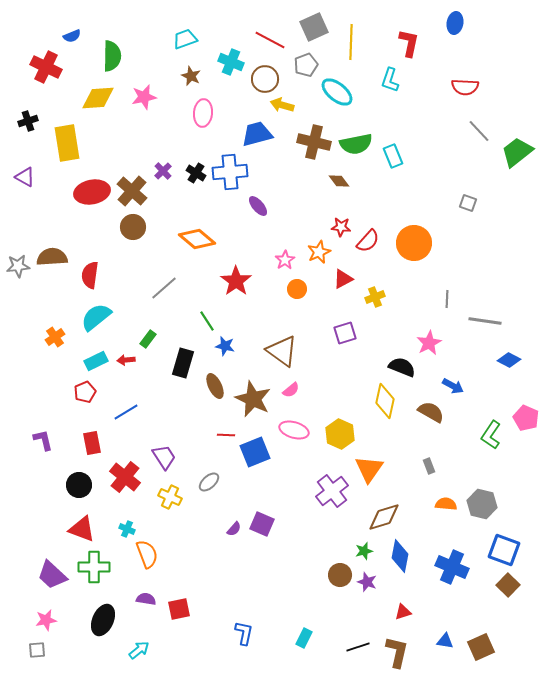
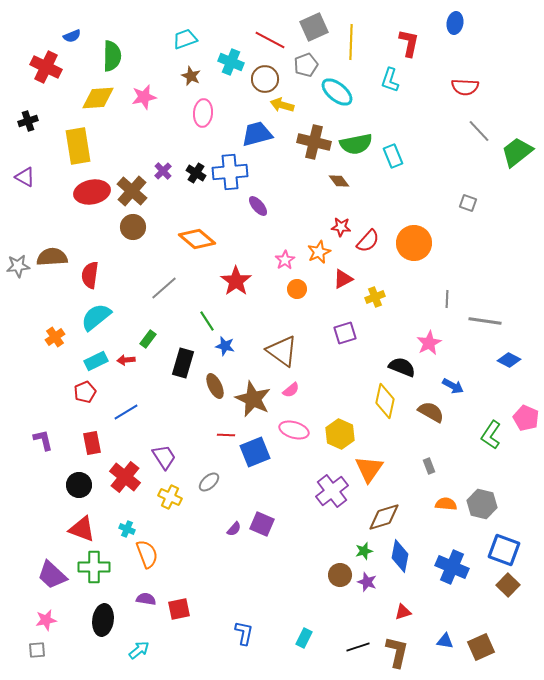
yellow rectangle at (67, 143): moved 11 px right, 3 px down
black ellipse at (103, 620): rotated 16 degrees counterclockwise
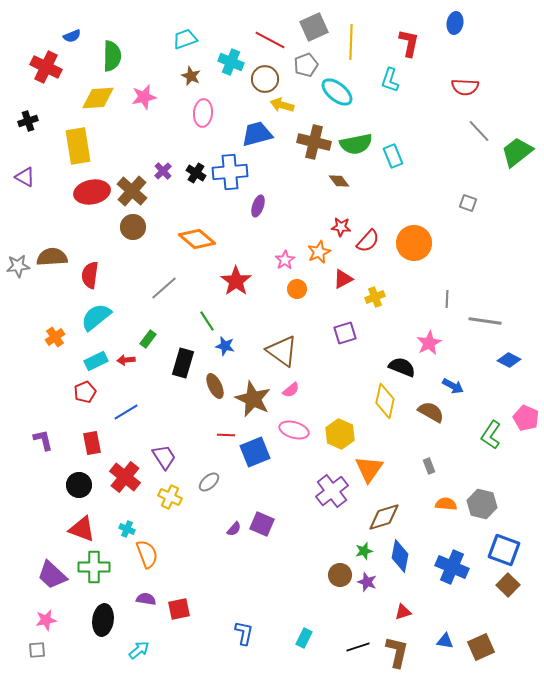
purple ellipse at (258, 206): rotated 60 degrees clockwise
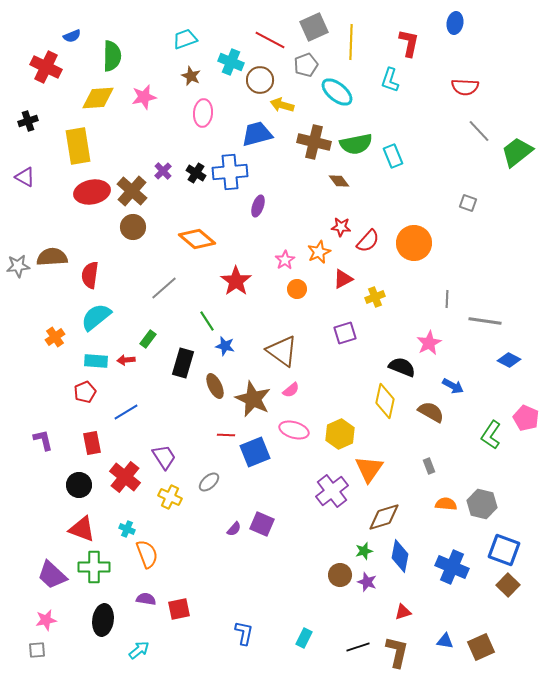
brown circle at (265, 79): moved 5 px left, 1 px down
cyan rectangle at (96, 361): rotated 30 degrees clockwise
yellow hexagon at (340, 434): rotated 12 degrees clockwise
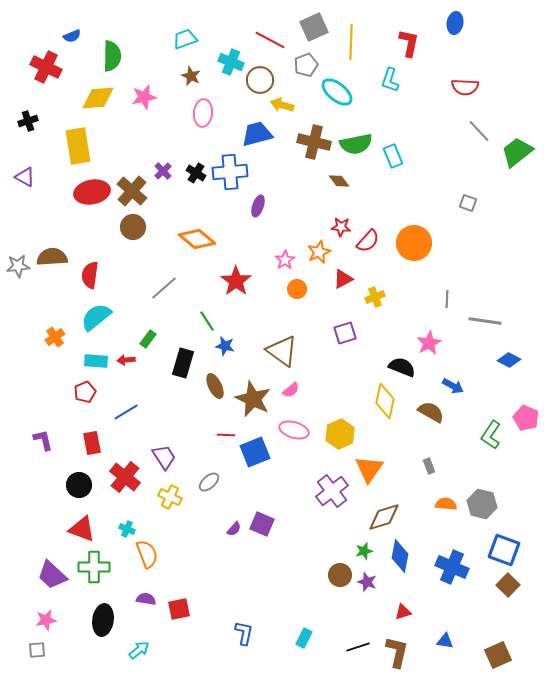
brown square at (481, 647): moved 17 px right, 8 px down
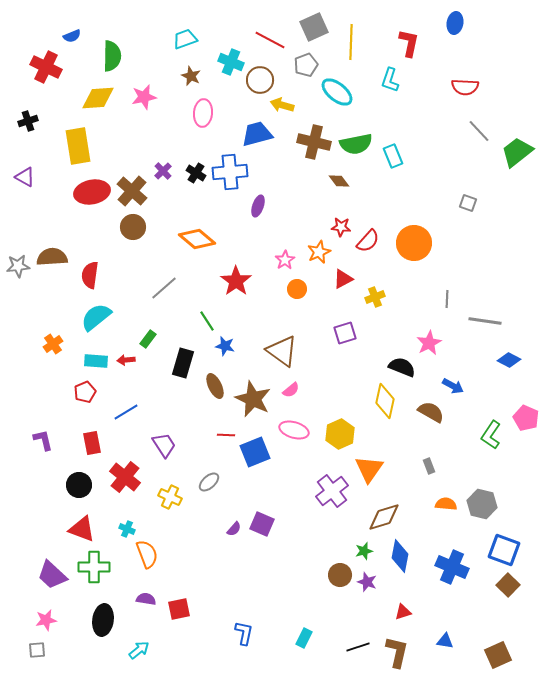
orange cross at (55, 337): moved 2 px left, 7 px down
purple trapezoid at (164, 457): moved 12 px up
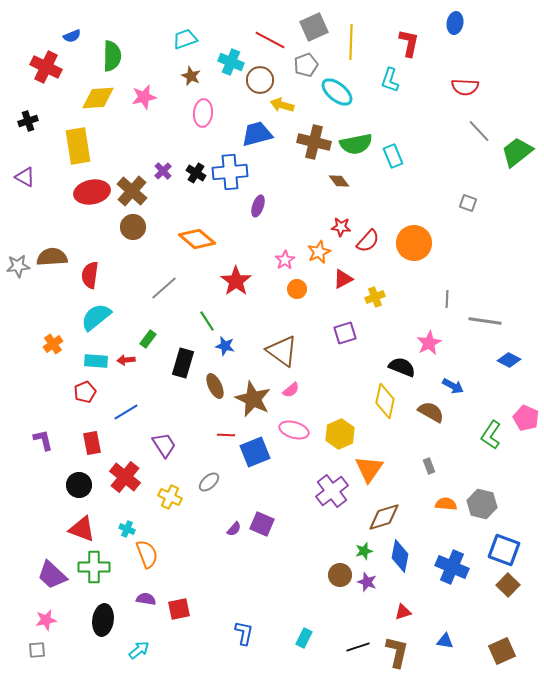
brown square at (498, 655): moved 4 px right, 4 px up
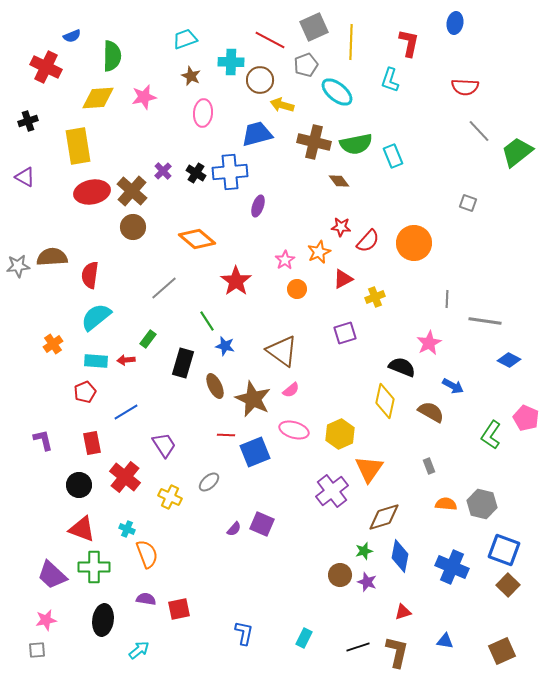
cyan cross at (231, 62): rotated 20 degrees counterclockwise
